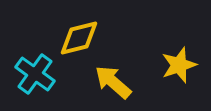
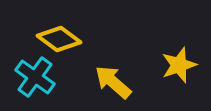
yellow diamond: moved 20 px left, 1 px down; rotated 51 degrees clockwise
cyan cross: moved 3 px down
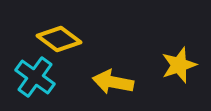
yellow arrow: rotated 30 degrees counterclockwise
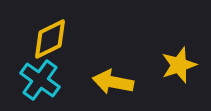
yellow diamond: moved 9 px left; rotated 63 degrees counterclockwise
cyan cross: moved 5 px right, 3 px down
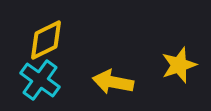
yellow diamond: moved 4 px left, 1 px down
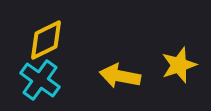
yellow arrow: moved 7 px right, 6 px up
